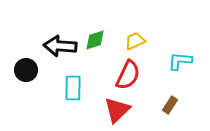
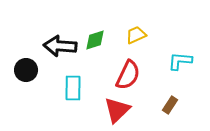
yellow trapezoid: moved 1 px right, 6 px up
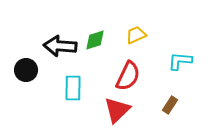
red semicircle: moved 1 px down
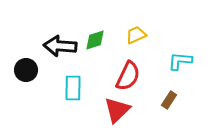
brown rectangle: moved 1 px left, 5 px up
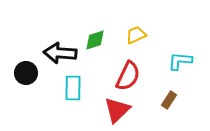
black arrow: moved 7 px down
black circle: moved 3 px down
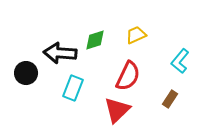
cyan L-shape: rotated 55 degrees counterclockwise
cyan rectangle: rotated 20 degrees clockwise
brown rectangle: moved 1 px right, 1 px up
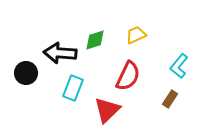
cyan L-shape: moved 1 px left, 5 px down
red triangle: moved 10 px left
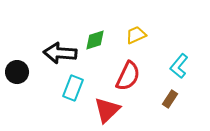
black circle: moved 9 px left, 1 px up
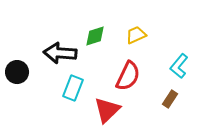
green diamond: moved 4 px up
